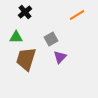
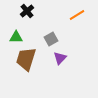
black cross: moved 2 px right, 1 px up
purple triangle: moved 1 px down
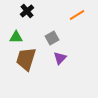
gray square: moved 1 px right, 1 px up
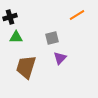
black cross: moved 17 px left, 6 px down; rotated 24 degrees clockwise
gray square: rotated 16 degrees clockwise
brown trapezoid: moved 8 px down
